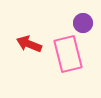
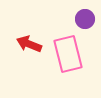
purple circle: moved 2 px right, 4 px up
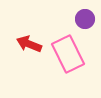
pink rectangle: rotated 12 degrees counterclockwise
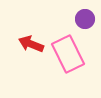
red arrow: moved 2 px right
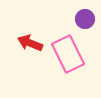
red arrow: moved 1 px left, 1 px up
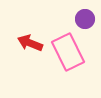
pink rectangle: moved 2 px up
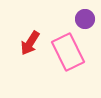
red arrow: rotated 80 degrees counterclockwise
